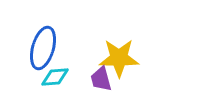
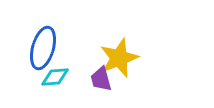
yellow star: rotated 21 degrees counterclockwise
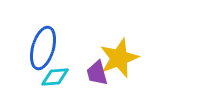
purple trapezoid: moved 4 px left, 6 px up
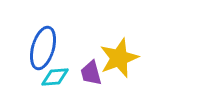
purple trapezoid: moved 6 px left
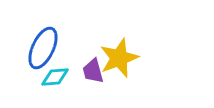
blue ellipse: rotated 9 degrees clockwise
purple trapezoid: moved 2 px right, 2 px up
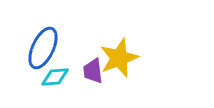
purple trapezoid: rotated 8 degrees clockwise
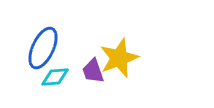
purple trapezoid: rotated 12 degrees counterclockwise
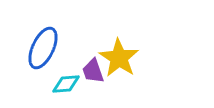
yellow star: rotated 18 degrees counterclockwise
cyan diamond: moved 11 px right, 7 px down
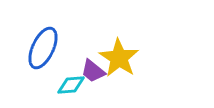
purple trapezoid: rotated 32 degrees counterclockwise
cyan diamond: moved 5 px right, 1 px down
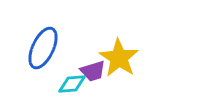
purple trapezoid: rotated 56 degrees counterclockwise
cyan diamond: moved 1 px right, 1 px up
